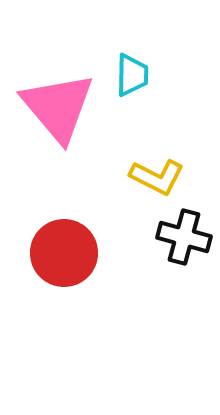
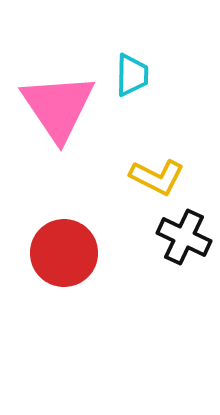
pink triangle: rotated 6 degrees clockwise
black cross: rotated 10 degrees clockwise
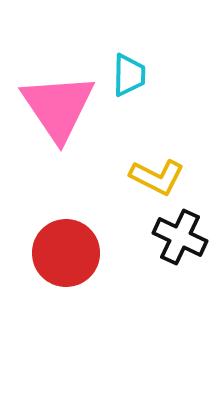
cyan trapezoid: moved 3 px left
black cross: moved 4 px left
red circle: moved 2 px right
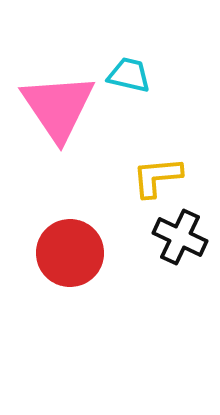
cyan trapezoid: rotated 78 degrees counterclockwise
yellow L-shape: rotated 148 degrees clockwise
red circle: moved 4 px right
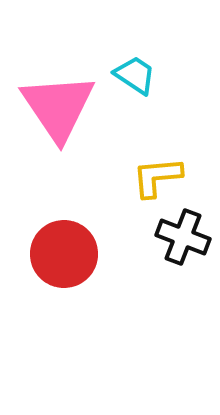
cyan trapezoid: moved 6 px right; rotated 21 degrees clockwise
black cross: moved 3 px right; rotated 4 degrees counterclockwise
red circle: moved 6 px left, 1 px down
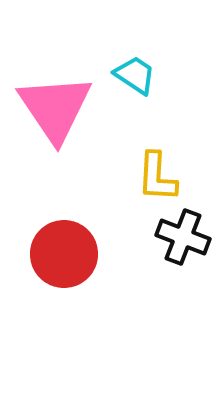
pink triangle: moved 3 px left, 1 px down
yellow L-shape: rotated 82 degrees counterclockwise
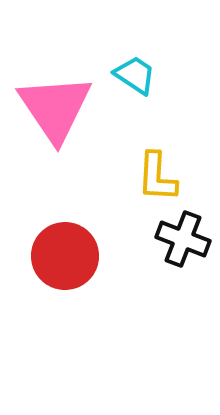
black cross: moved 2 px down
red circle: moved 1 px right, 2 px down
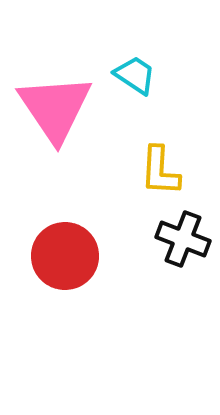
yellow L-shape: moved 3 px right, 6 px up
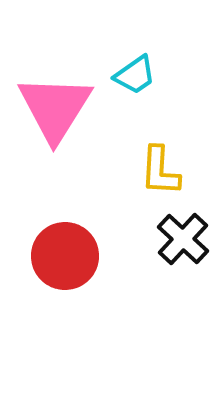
cyan trapezoid: rotated 111 degrees clockwise
pink triangle: rotated 6 degrees clockwise
black cross: rotated 22 degrees clockwise
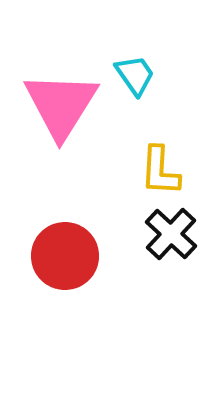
cyan trapezoid: rotated 90 degrees counterclockwise
pink triangle: moved 6 px right, 3 px up
black cross: moved 12 px left, 5 px up
